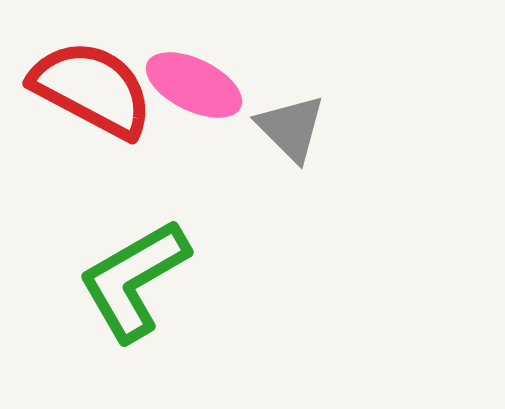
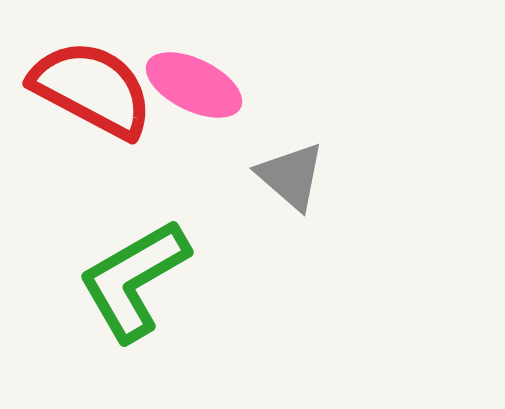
gray triangle: moved 48 px down; rotated 4 degrees counterclockwise
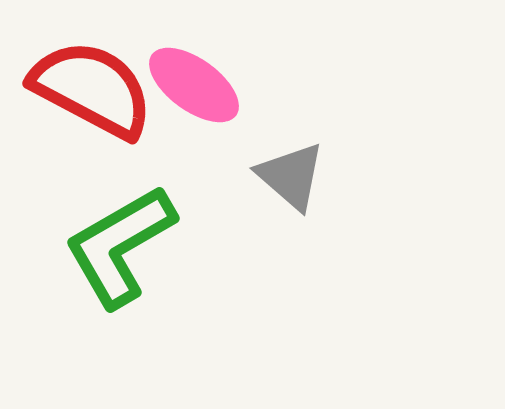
pink ellipse: rotated 10 degrees clockwise
green L-shape: moved 14 px left, 34 px up
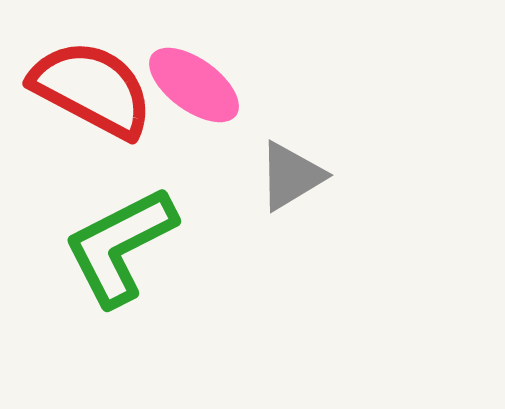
gray triangle: rotated 48 degrees clockwise
green L-shape: rotated 3 degrees clockwise
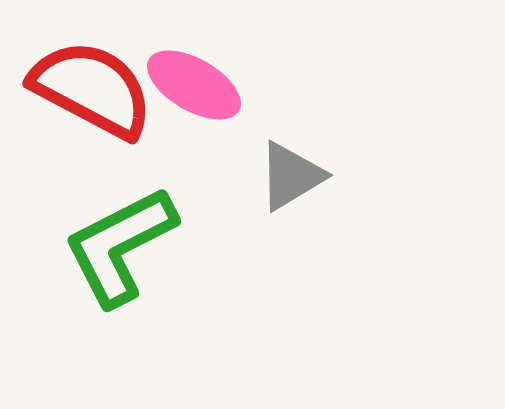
pink ellipse: rotated 6 degrees counterclockwise
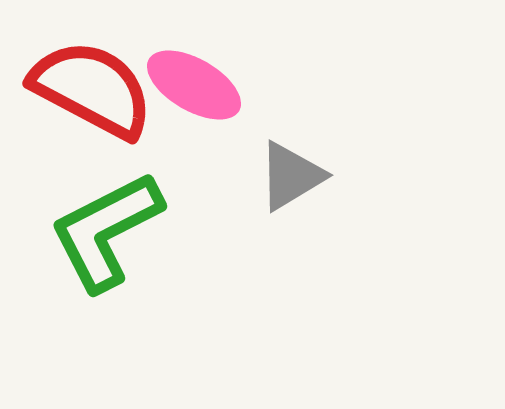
green L-shape: moved 14 px left, 15 px up
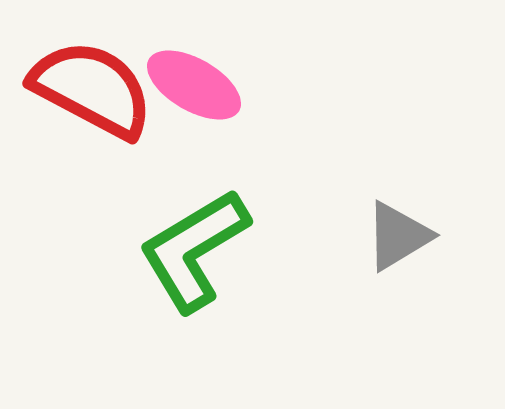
gray triangle: moved 107 px right, 60 px down
green L-shape: moved 88 px right, 19 px down; rotated 4 degrees counterclockwise
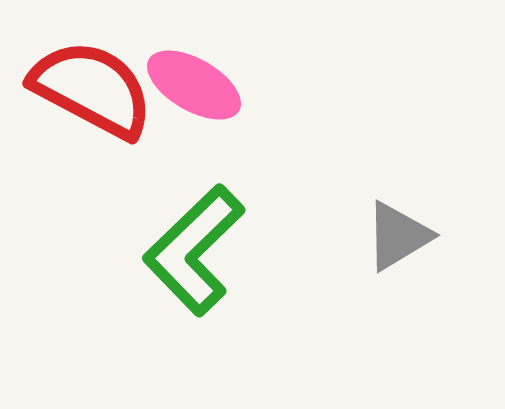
green L-shape: rotated 13 degrees counterclockwise
